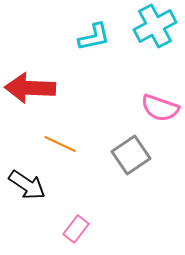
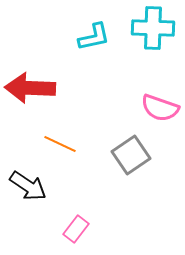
cyan cross: moved 2 px left, 2 px down; rotated 30 degrees clockwise
black arrow: moved 1 px right, 1 px down
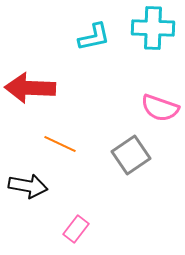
black arrow: rotated 24 degrees counterclockwise
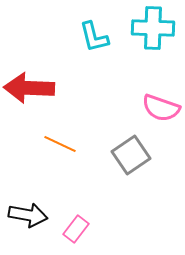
cyan L-shape: rotated 88 degrees clockwise
red arrow: moved 1 px left
pink semicircle: moved 1 px right
black arrow: moved 29 px down
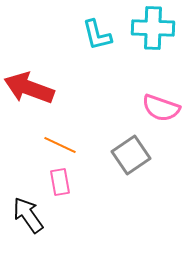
cyan L-shape: moved 3 px right, 2 px up
red arrow: rotated 18 degrees clockwise
orange line: moved 1 px down
black arrow: rotated 135 degrees counterclockwise
pink rectangle: moved 16 px left, 47 px up; rotated 48 degrees counterclockwise
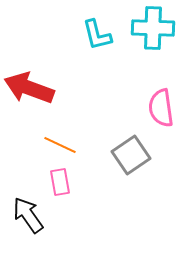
pink semicircle: rotated 63 degrees clockwise
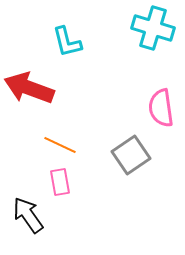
cyan cross: rotated 15 degrees clockwise
cyan L-shape: moved 30 px left, 7 px down
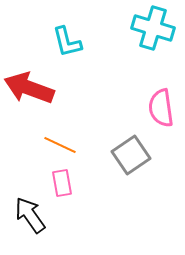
pink rectangle: moved 2 px right, 1 px down
black arrow: moved 2 px right
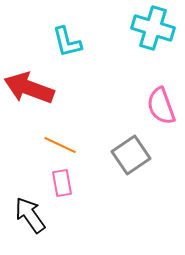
pink semicircle: moved 2 px up; rotated 12 degrees counterclockwise
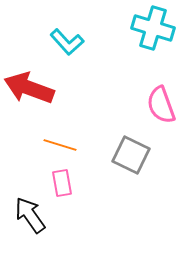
cyan L-shape: rotated 28 degrees counterclockwise
pink semicircle: moved 1 px up
orange line: rotated 8 degrees counterclockwise
gray square: rotated 30 degrees counterclockwise
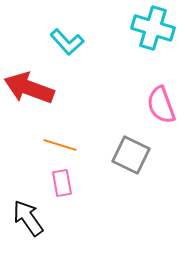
black arrow: moved 2 px left, 3 px down
